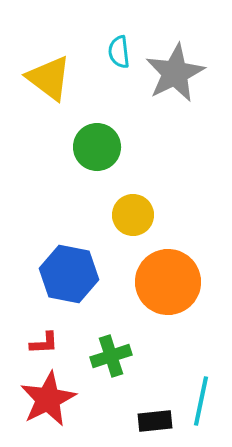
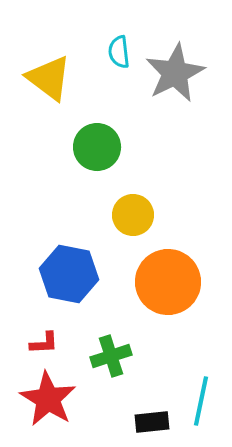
red star: rotated 14 degrees counterclockwise
black rectangle: moved 3 px left, 1 px down
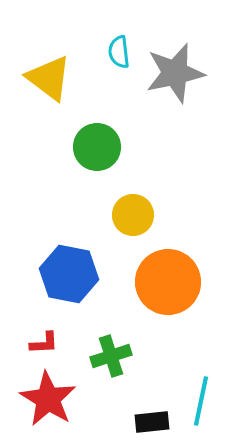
gray star: rotated 14 degrees clockwise
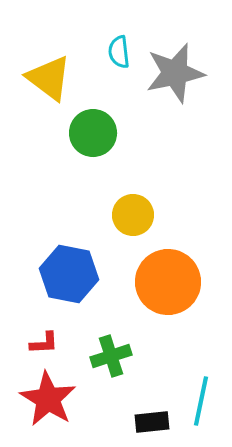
green circle: moved 4 px left, 14 px up
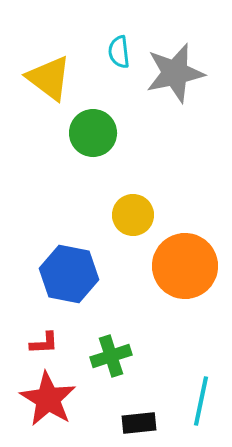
orange circle: moved 17 px right, 16 px up
black rectangle: moved 13 px left, 1 px down
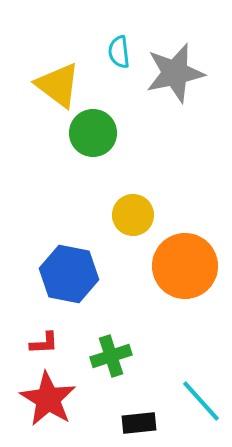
yellow triangle: moved 9 px right, 7 px down
cyan line: rotated 54 degrees counterclockwise
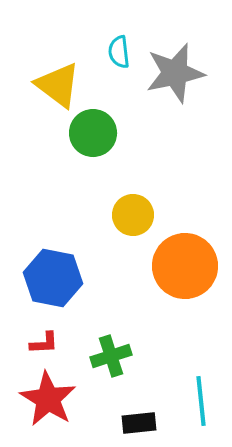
blue hexagon: moved 16 px left, 4 px down
cyan line: rotated 36 degrees clockwise
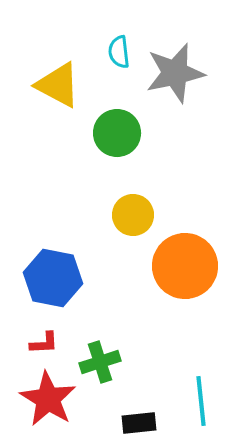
yellow triangle: rotated 9 degrees counterclockwise
green circle: moved 24 px right
green cross: moved 11 px left, 6 px down
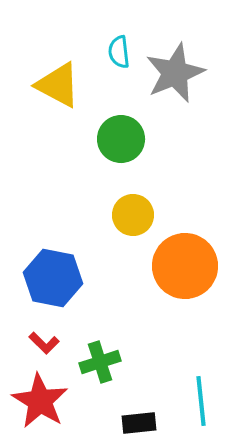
gray star: rotated 10 degrees counterclockwise
green circle: moved 4 px right, 6 px down
red L-shape: rotated 48 degrees clockwise
red star: moved 8 px left, 2 px down
